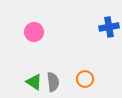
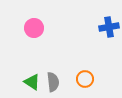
pink circle: moved 4 px up
green triangle: moved 2 px left
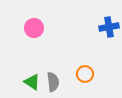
orange circle: moved 5 px up
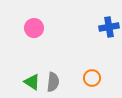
orange circle: moved 7 px right, 4 px down
gray semicircle: rotated 12 degrees clockwise
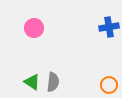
orange circle: moved 17 px right, 7 px down
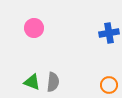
blue cross: moved 6 px down
green triangle: rotated 12 degrees counterclockwise
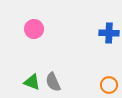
pink circle: moved 1 px down
blue cross: rotated 12 degrees clockwise
gray semicircle: rotated 150 degrees clockwise
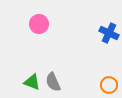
pink circle: moved 5 px right, 5 px up
blue cross: rotated 24 degrees clockwise
